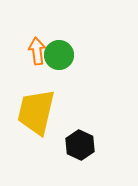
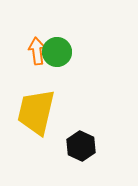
green circle: moved 2 px left, 3 px up
black hexagon: moved 1 px right, 1 px down
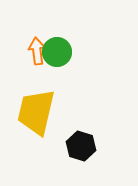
black hexagon: rotated 8 degrees counterclockwise
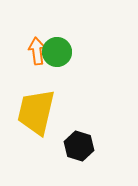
black hexagon: moved 2 px left
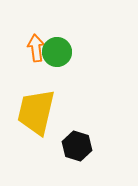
orange arrow: moved 1 px left, 3 px up
black hexagon: moved 2 px left
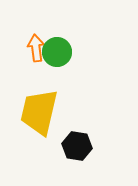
yellow trapezoid: moved 3 px right
black hexagon: rotated 8 degrees counterclockwise
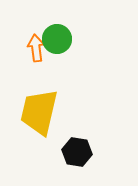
green circle: moved 13 px up
black hexagon: moved 6 px down
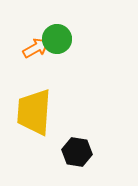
orange arrow: rotated 68 degrees clockwise
yellow trapezoid: moved 5 px left; rotated 9 degrees counterclockwise
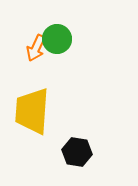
orange arrow: rotated 144 degrees clockwise
yellow trapezoid: moved 2 px left, 1 px up
